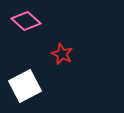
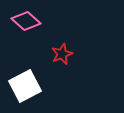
red star: rotated 25 degrees clockwise
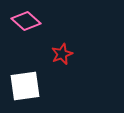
white square: rotated 20 degrees clockwise
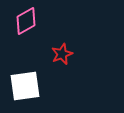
pink diamond: rotated 72 degrees counterclockwise
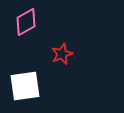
pink diamond: moved 1 px down
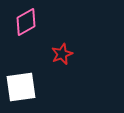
white square: moved 4 px left, 1 px down
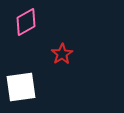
red star: rotated 10 degrees counterclockwise
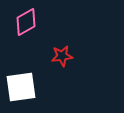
red star: moved 2 px down; rotated 25 degrees clockwise
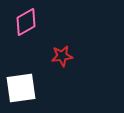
white square: moved 1 px down
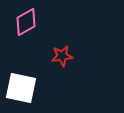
white square: rotated 20 degrees clockwise
